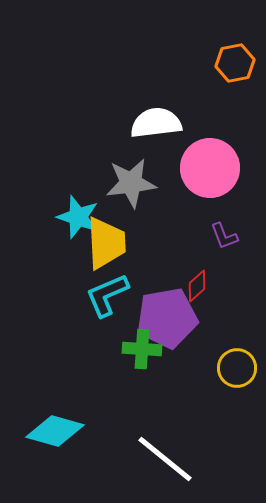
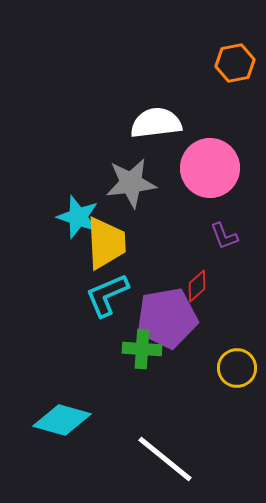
cyan diamond: moved 7 px right, 11 px up
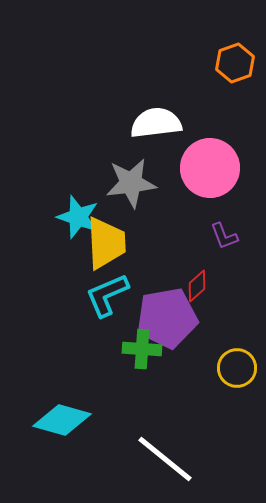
orange hexagon: rotated 9 degrees counterclockwise
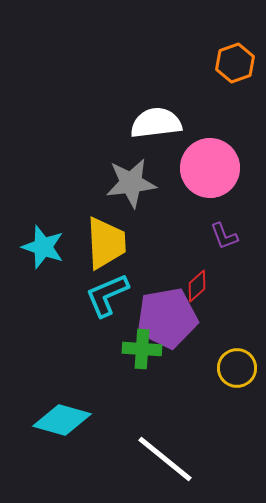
cyan star: moved 35 px left, 30 px down
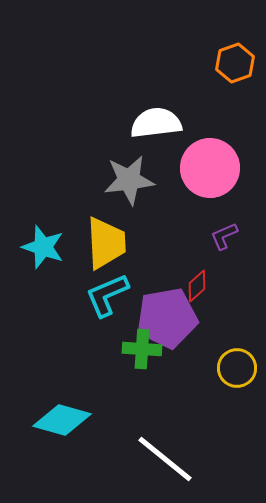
gray star: moved 2 px left, 3 px up
purple L-shape: rotated 88 degrees clockwise
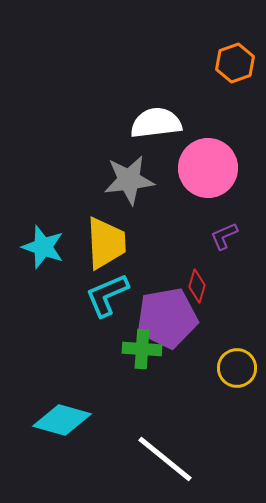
pink circle: moved 2 px left
red diamond: rotated 32 degrees counterclockwise
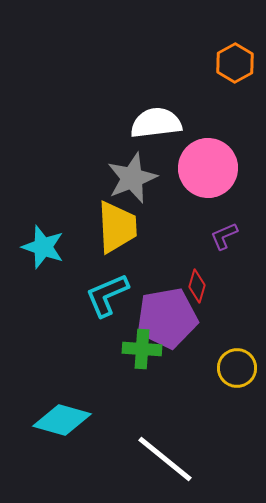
orange hexagon: rotated 9 degrees counterclockwise
gray star: moved 3 px right, 2 px up; rotated 15 degrees counterclockwise
yellow trapezoid: moved 11 px right, 16 px up
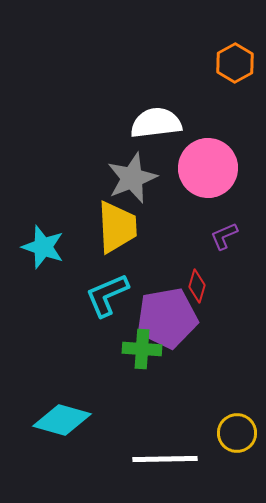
yellow circle: moved 65 px down
white line: rotated 40 degrees counterclockwise
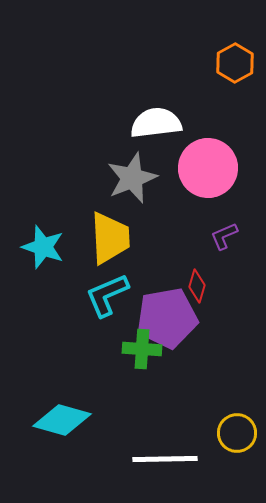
yellow trapezoid: moved 7 px left, 11 px down
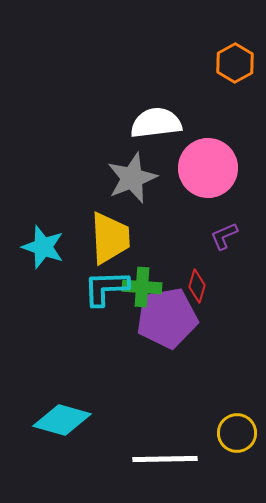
cyan L-shape: moved 1 px left, 7 px up; rotated 21 degrees clockwise
green cross: moved 62 px up
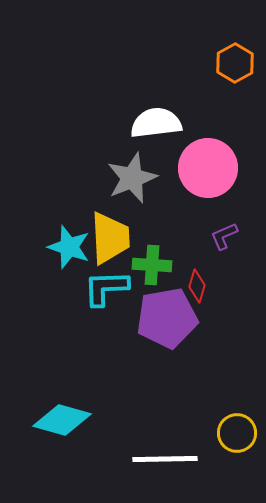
cyan star: moved 26 px right
green cross: moved 10 px right, 22 px up
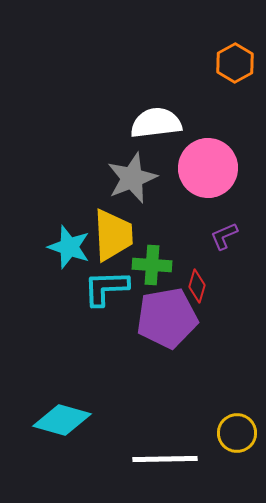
yellow trapezoid: moved 3 px right, 3 px up
